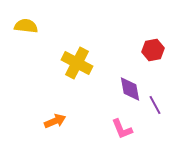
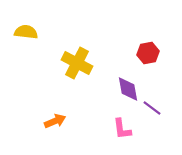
yellow semicircle: moved 6 px down
red hexagon: moved 5 px left, 3 px down
purple diamond: moved 2 px left
purple line: moved 3 px left, 3 px down; rotated 24 degrees counterclockwise
pink L-shape: rotated 15 degrees clockwise
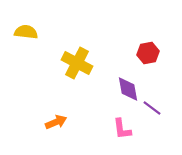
orange arrow: moved 1 px right, 1 px down
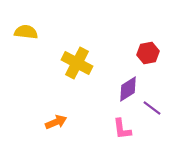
purple diamond: rotated 68 degrees clockwise
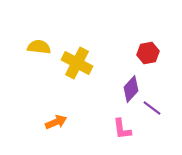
yellow semicircle: moved 13 px right, 15 px down
purple diamond: moved 3 px right; rotated 16 degrees counterclockwise
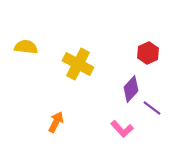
yellow semicircle: moved 13 px left
red hexagon: rotated 15 degrees counterclockwise
yellow cross: moved 1 px right, 1 px down
orange arrow: rotated 40 degrees counterclockwise
pink L-shape: rotated 35 degrees counterclockwise
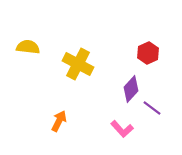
yellow semicircle: moved 2 px right
orange arrow: moved 3 px right, 1 px up
